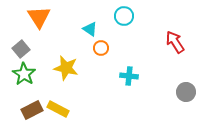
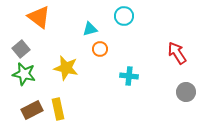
orange triangle: rotated 20 degrees counterclockwise
cyan triangle: rotated 49 degrees counterclockwise
red arrow: moved 2 px right, 11 px down
orange circle: moved 1 px left, 1 px down
green star: rotated 20 degrees counterclockwise
yellow rectangle: rotated 50 degrees clockwise
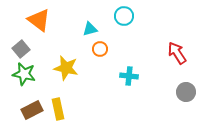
orange triangle: moved 3 px down
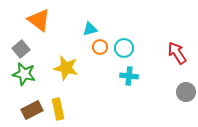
cyan circle: moved 32 px down
orange circle: moved 2 px up
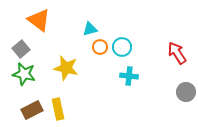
cyan circle: moved 2 px left, 1 px up
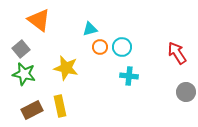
yellow rectangle: moved 2 px right, 3 px up
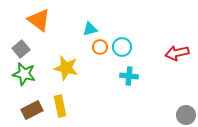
red arrow: rotated 70 degrees counterclockwise
gray circle: moved 23 px down
